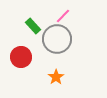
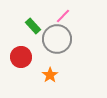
orange star: moved 6 px left, 2 px up
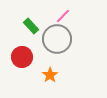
green rectangle: moved 2 px left
red circle: moved 1 px right
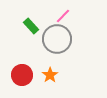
red circle: moved 18 px down
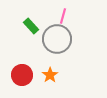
pink line: rotated 28 degrees counterclockwise
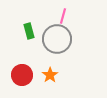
green rectangle: moved 2 px left, 5 px down; rotated 28 degrees clockwise
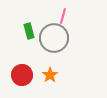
gray circle: moved 3 px left, 1 px up
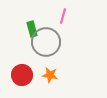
green rectangle: moved 3 px right, 2 px up
gray circle: moved 8 px left, 4 px down
orange star: rotated 28 degrees counterclockwise
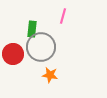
green rectangle: rotated 21 degrees clockwise
gray circle: moved 5 px left, 5 px down
red circle: moved 9 px left, 21 px up
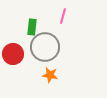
green rectangle: moved 2 px up
gray circle: moved 4 px right
